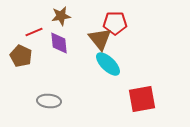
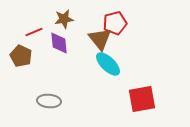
brown star: moved 3 px right, 3 px down
red pentagon: rotated 15 degrees counterclockwise
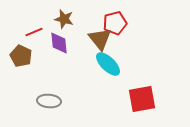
brown star: rotated 24 degrees clockwise
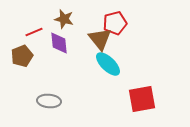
brown pentagon: moved 1 px right; rotated 25 degrees clockwise
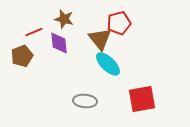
red pentagon: moved 4 px right
gray ellipse: moved 36 px right
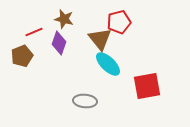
red pentagon: moved 1 px up
purple diamond: rotated 25 degrees clockwise
red square: moved 5 px right, 13 px up
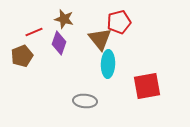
cyan ellipse: rotated 48 degrees clockwise
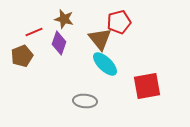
cyan ellipse: moved 3 px left; rotated 48 degrees counterclockwise
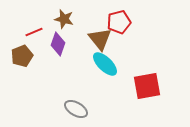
purple diamond: moved 1 px left, 1 px down
gray ellipse: moved 9 px left, 8 px down; rotated 25 degrees clockwise
